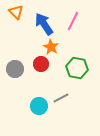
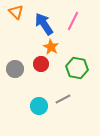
gray line: moved 2 px right, 1 px down
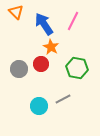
gray circle: moved 4 px right
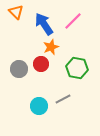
pink line: rotated 18 degrees clockwise
orange star: rotated 21 degrees clockwise
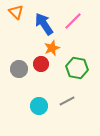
orange star: moved 1 px right, 1 px down
gray line: moved 4 px right, 2 px down
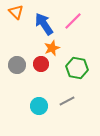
gray circle: moved 2 px left, 4 px up
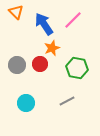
pink line: moved 1 px up
red circle: moved 1 px left
cyan circle: moved 13 px left, 3 px up
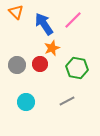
cyan circle: moved 1 px up
